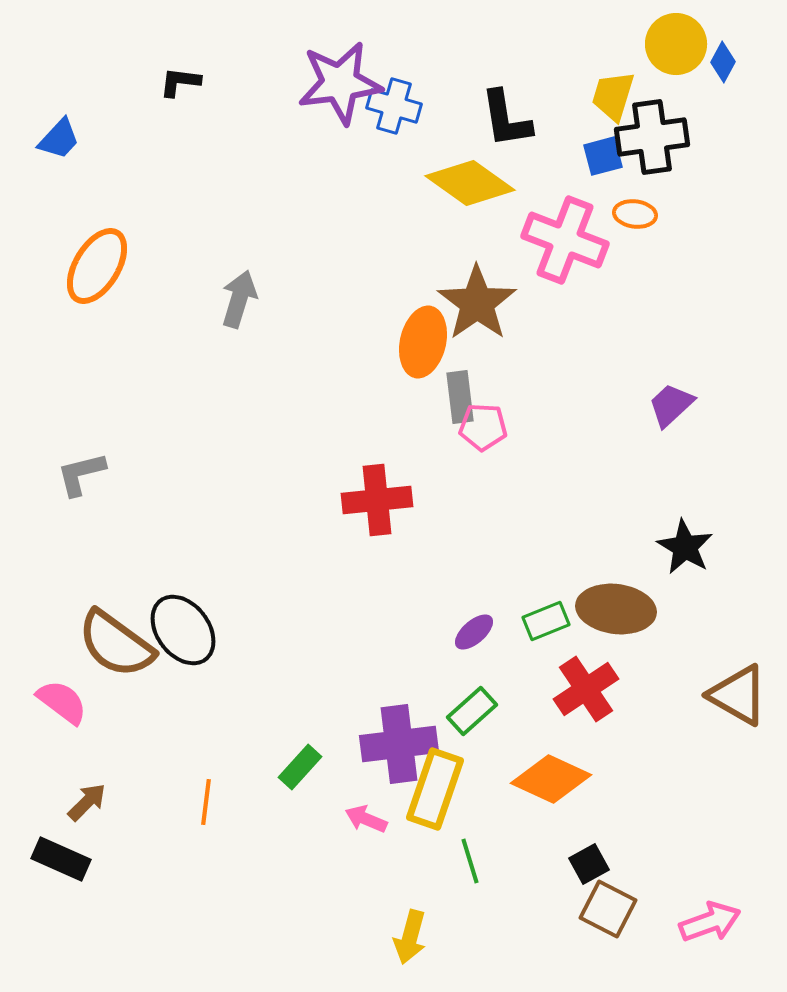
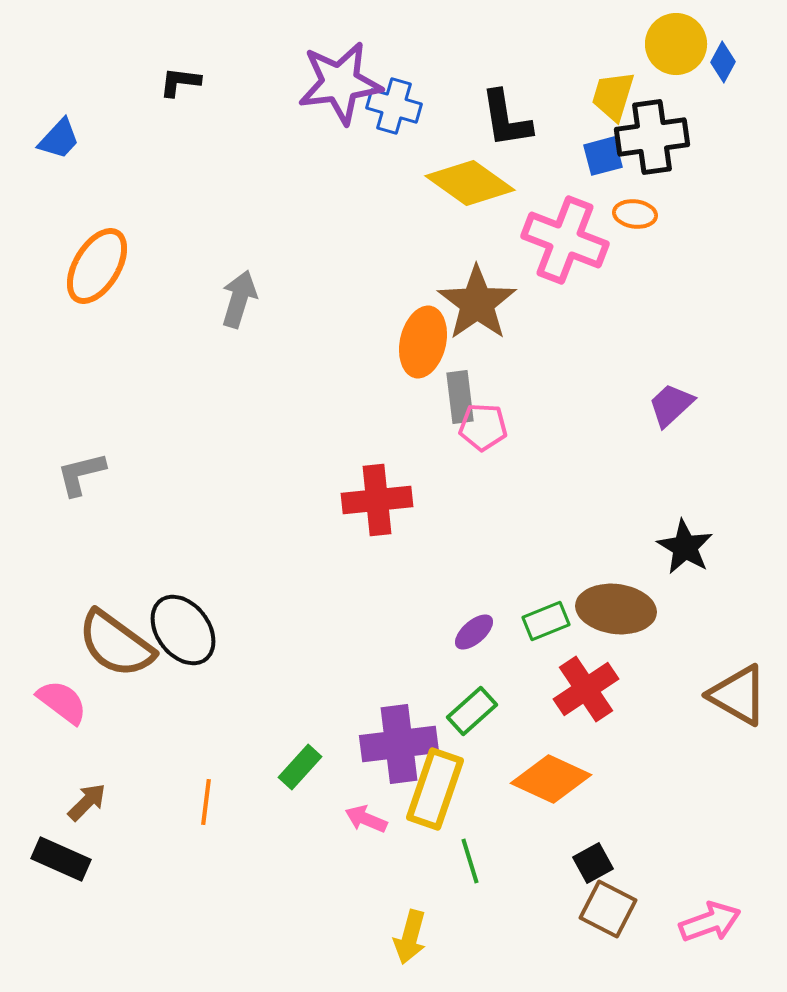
black square at (589, 864): moved 4 px right, 1 px up
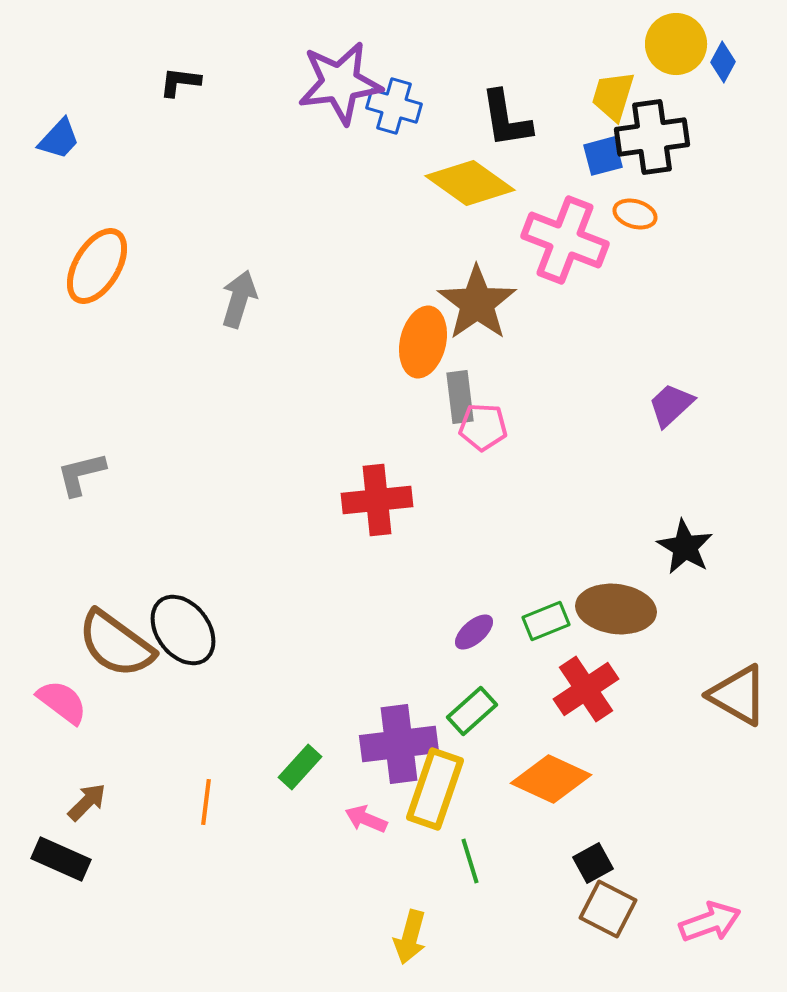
orange ellipse at (635, 214): rotated 9 degrees clockwise
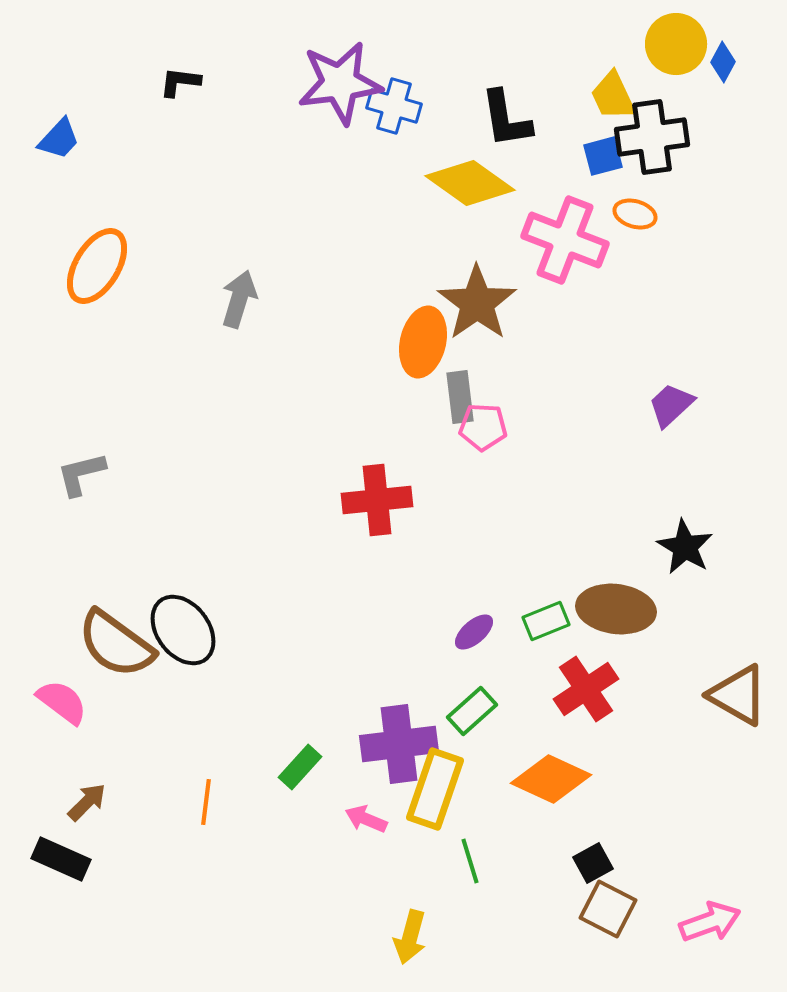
yellow trapezoid at (613, 96): rotated 42 degrees counterclockwise
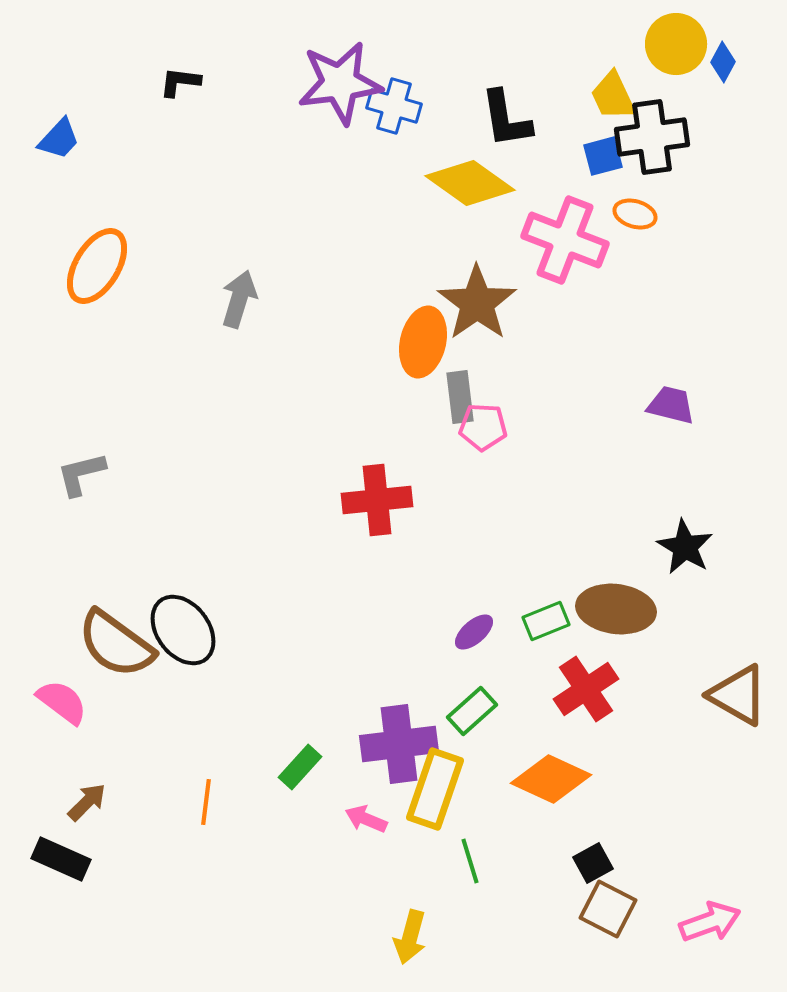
purple trapezoid at (671, 405): rotated 57 degrees clockwise
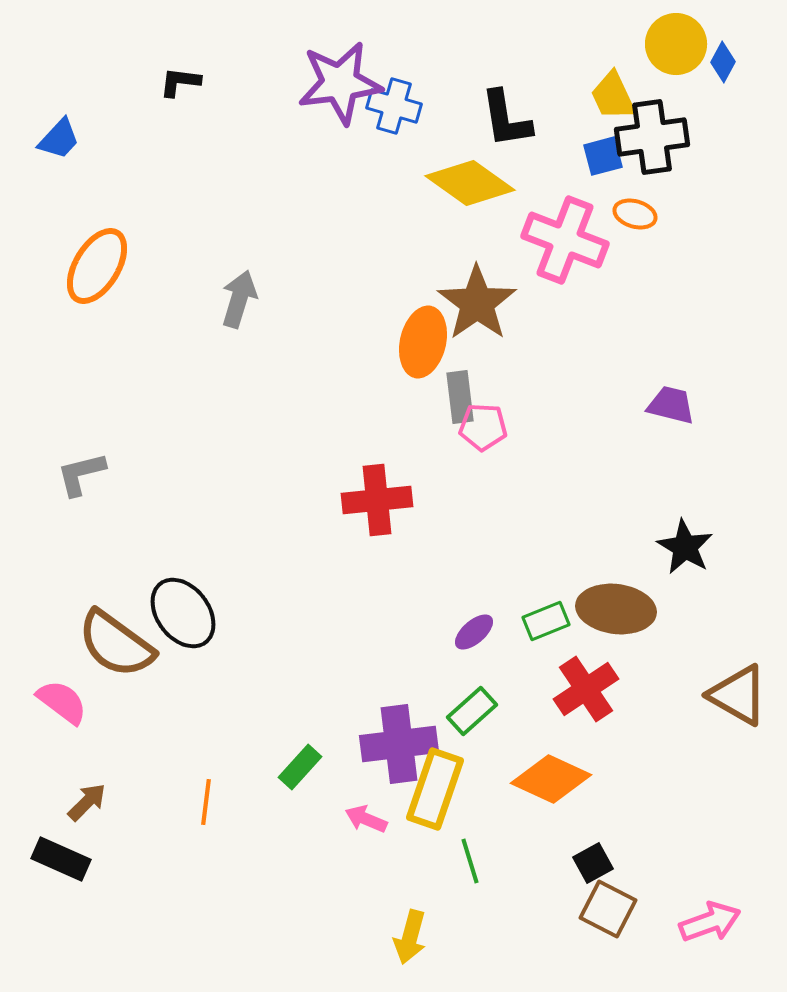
black ellipse at (183, 630): moved 17 px up
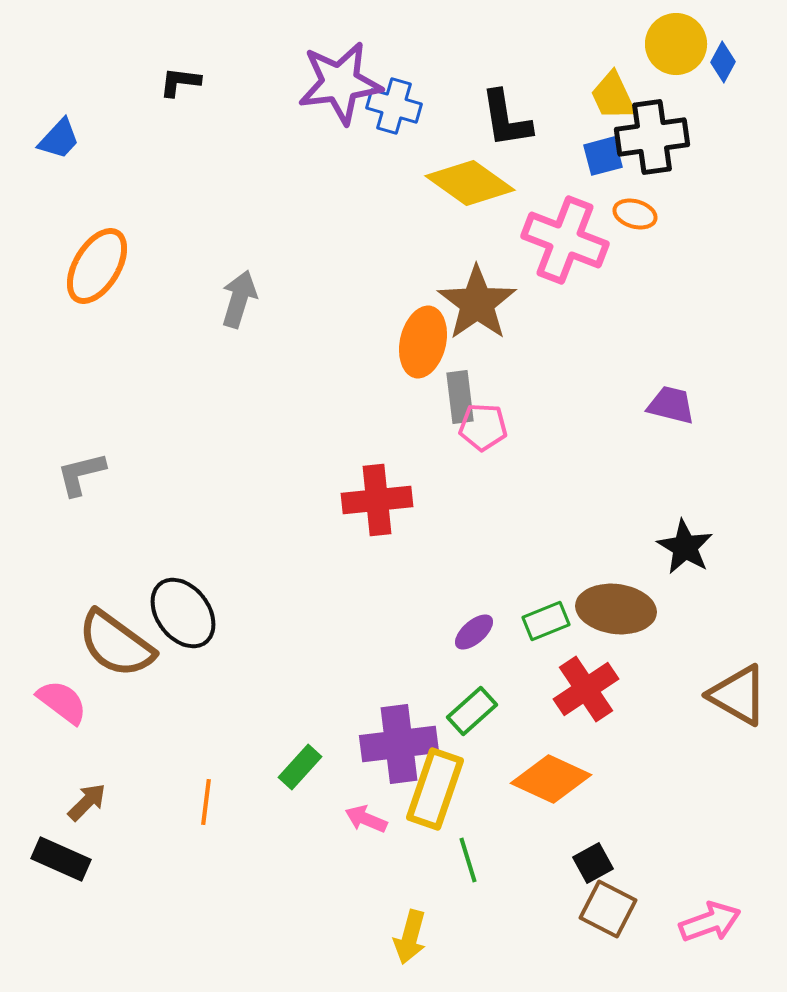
green line at (470, 861): moved 2 px left, 1 px up
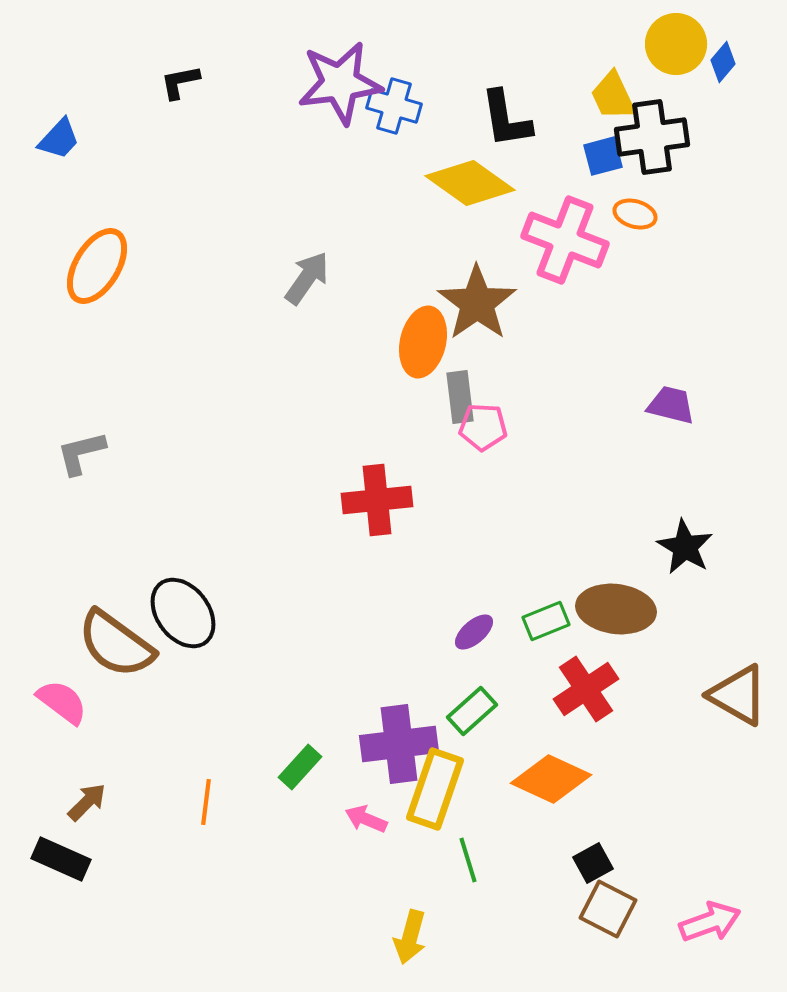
blue diamond at (723, 62): rotated 12 degrees clockwise
black L-shape at (180, 82): rotated 18 degrees counterclockwise
gray arrow at (239, 299): moved 68 px right, 21 px up; rotated 18 degrees clockwise
gray L-shape at (81, 474): moved 21 px up
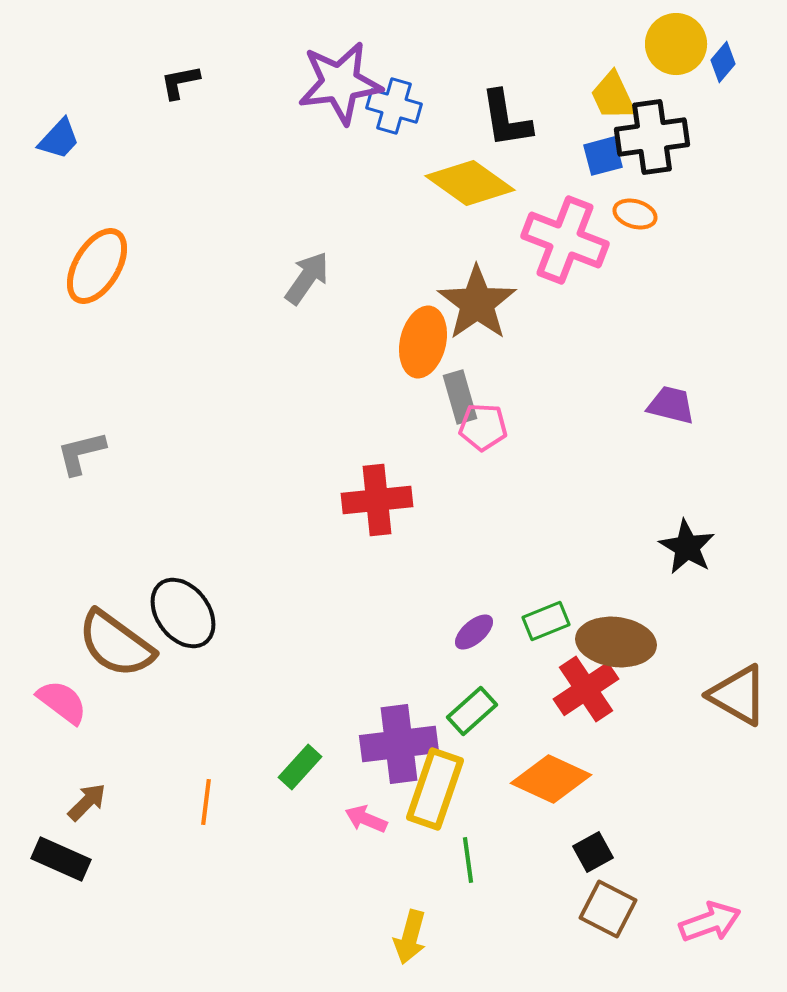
gray rectangle at (460, 397): rotated 9 degrees counterclockwise
black star at (685, 547): moved 2 px right
brown ellipse at (616, 609): moved 33 px down
green line at (468, 860): rotated 9 degrees clockwise
black square at (593, 863): moved 11 px up
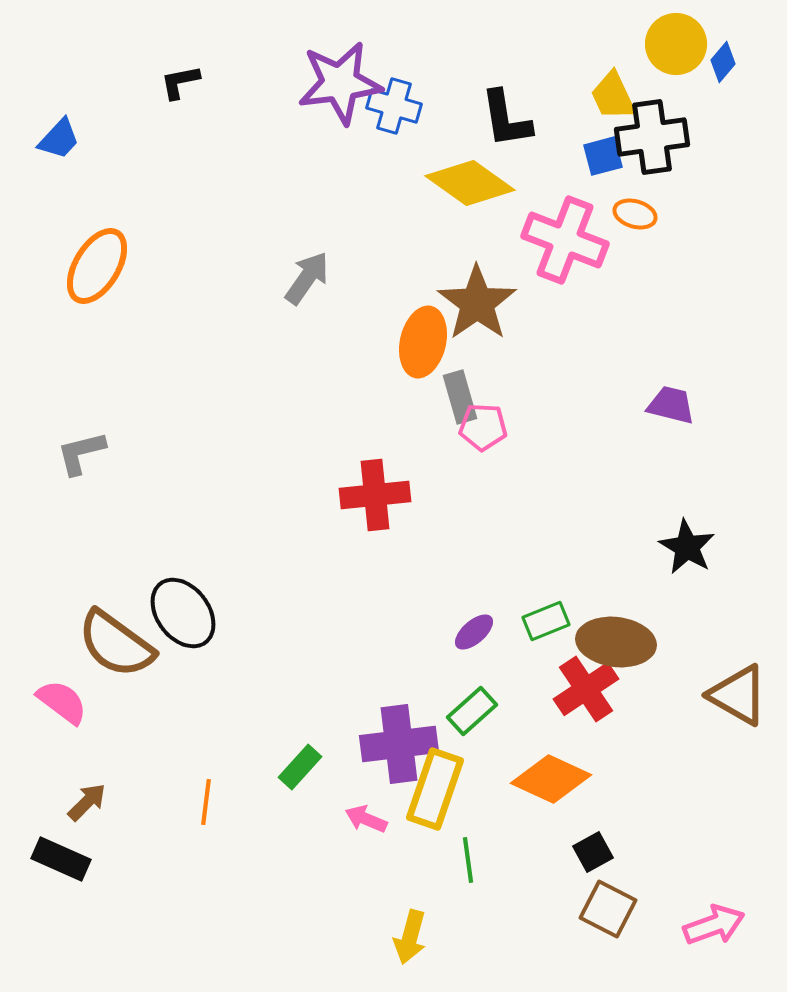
red cross at (377, 500): moved 2 px left, 5 px up
pink arrow at (710, 922): moved 4 px right, 3 px down
